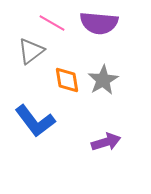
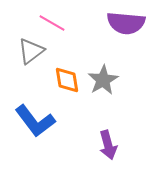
purple semicircle: moved 27 px right
purple arrow: moved 2 px right, 3 px down; rotated 92 degrees clockwise
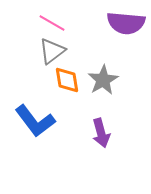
gray triangle: moved 21 px right
purple arrow: moved 7 px left, 12 px up
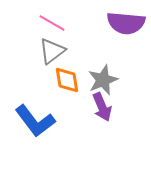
gray star: rotated 8 degrees clockwise
purple arrow: moved 1 px right, 26 px up; rotated 8 degrees counterclockwise
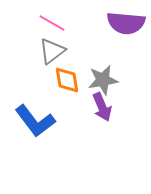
gray star: rotated 12 degrees clockwise
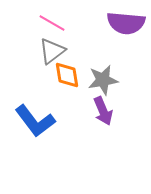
orange diamond: moved 5 px up
purple arrow: moved 1 px right, 4 px down
